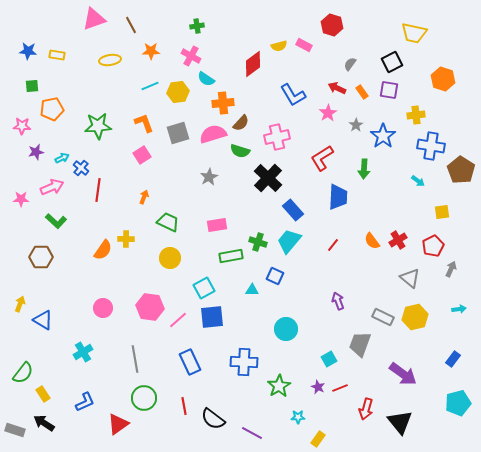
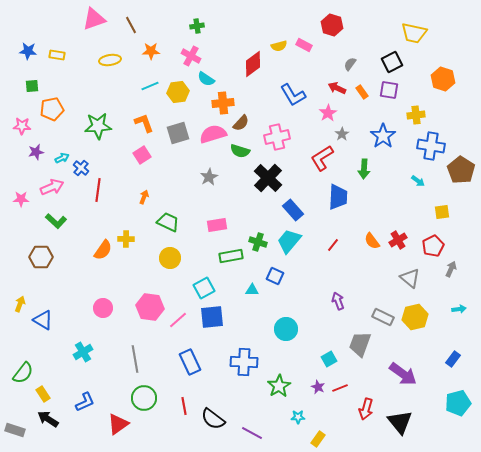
gray star at (356, 125): moved 14 px left, 9 px down
black arrow at (44, 423): moved 4 px right, 4 px up
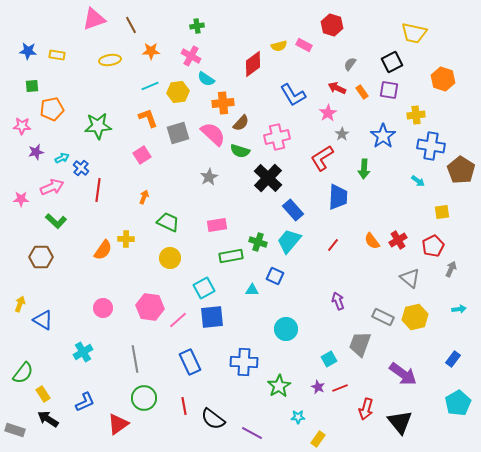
orange L-shape at (144, 123): moved 4 px right, 5 px up
pink semicircle at (213, 134): rotated 60 degrees clockwise
cyan pentagon at (458, 403): rotated 15 degrees counterclockwise
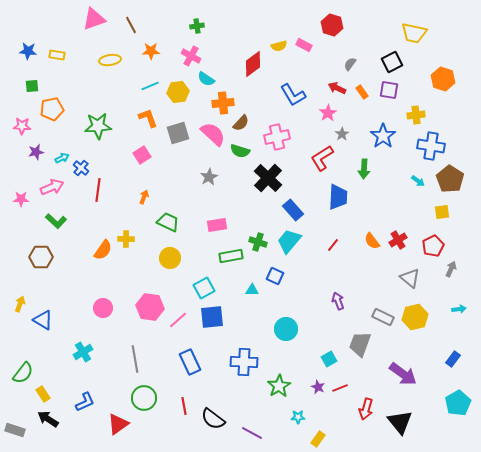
brown pentagon at (461, 170): moved 11 px left, 9 px down
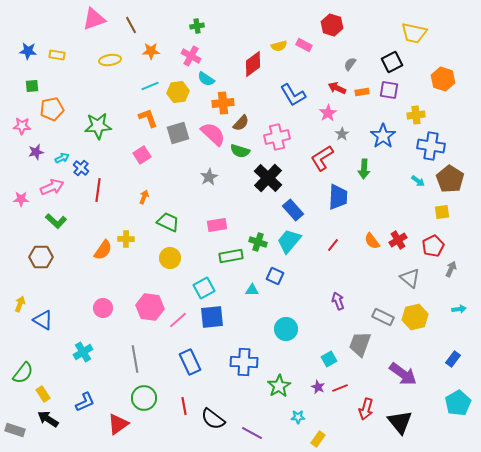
orange rectangle at (362, 92): rotated 64 degrees counterclockwise
